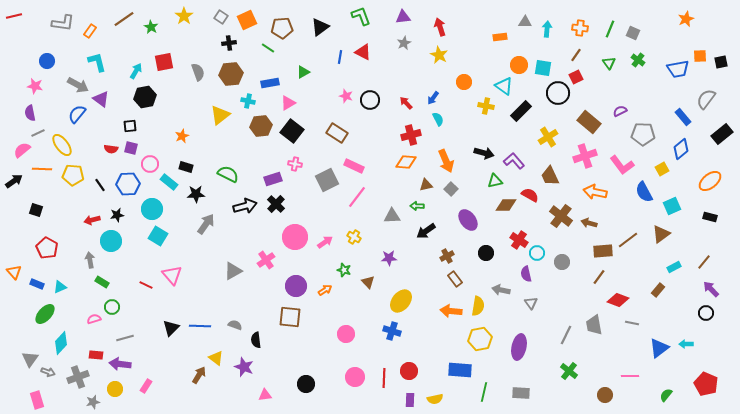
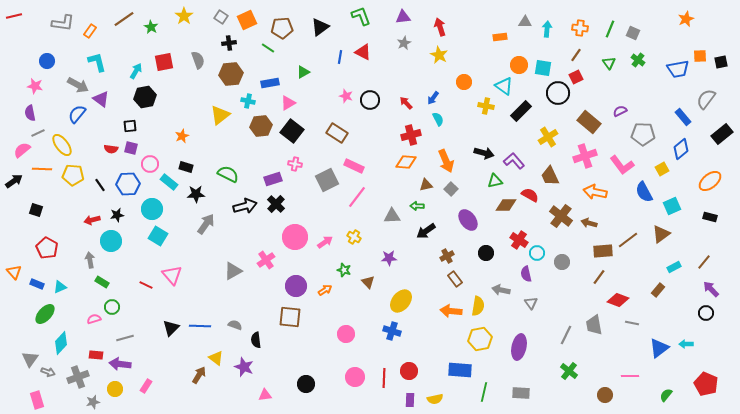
gray semicircle at (198, 72): moved 12 px up
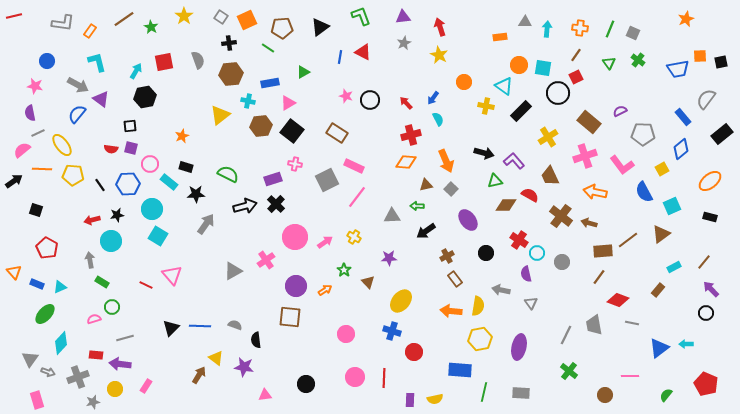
green star at (344, 270): rotated 16 degrees clockwise
purple star at (244, 367): rotated 12 degrees counterclockwise
red circle at (409, 371): moved 5 px right, 19 px up
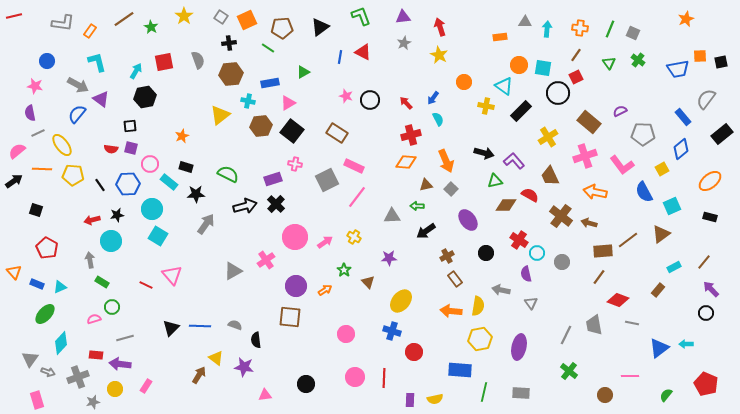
pink semicircle at (22, 150): moved 5 px left, 1 px down
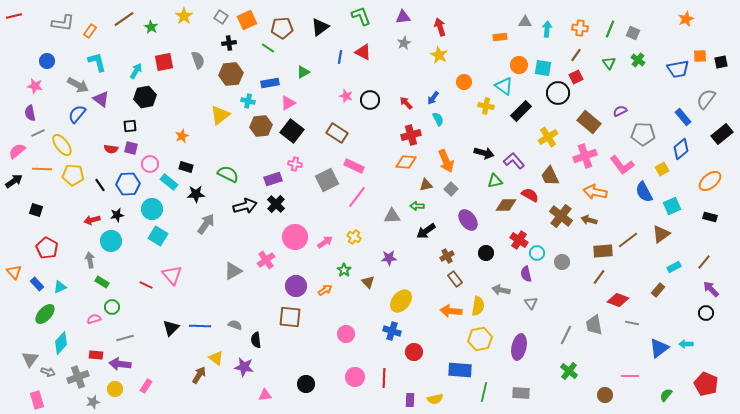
brown arrow at (589, 223): moved 3 px up
blue rectangle at (37, 284): rotated 24 degrees clockwise
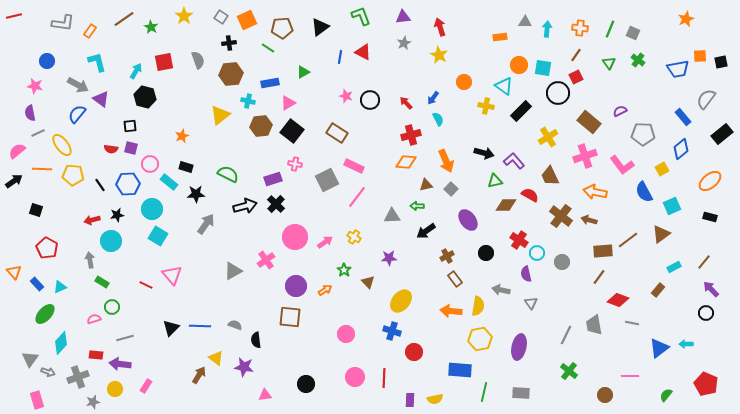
black hexagon at (145, 97): rotated 25 degrees clockwise
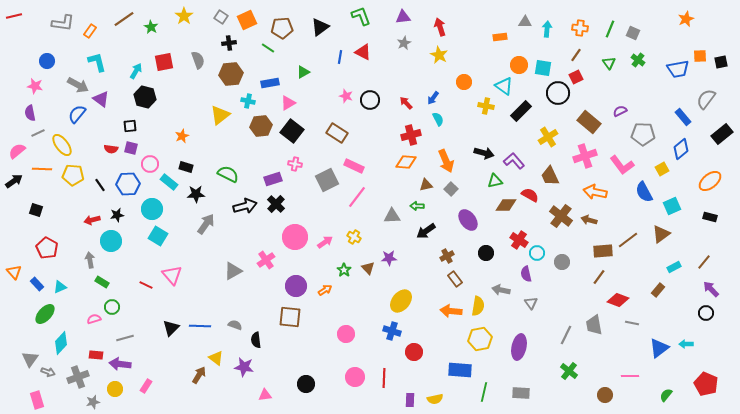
brown triangle at (368, 282): moved 14 px up
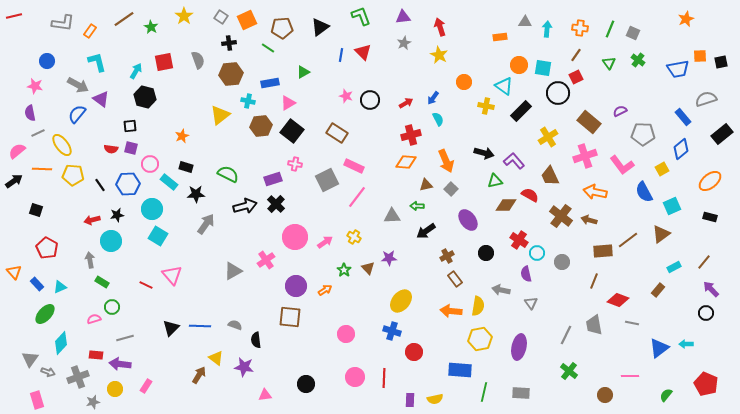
red triangle at (363, 52): rotated 18 degrees clockwise
blue line at (340, 57): moved 1 px right, 2 px up
gray semicircle at (706, 99): rotated 35 degrees clockwise
red arrow at (406, 103): rotated 104 degrees clockwise
brown line at (599, 277): moved 5 px left, 4 px down; rotated 14 degrees counterclockwise
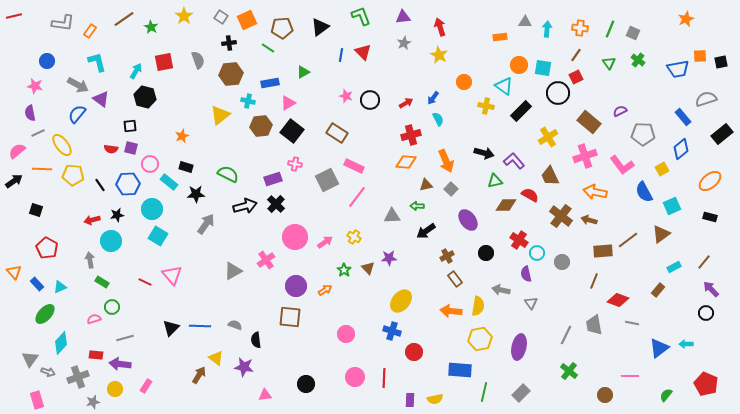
red line at (146, 285): moved 1 px left, 3 px up
gray rectangle at (521, 393): rotated 48 degrees counterclockwise
